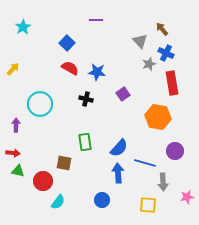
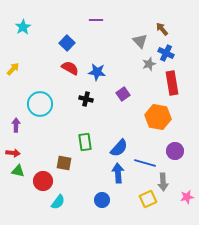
yellow square: moved 6 px up; rotated 30 degrees counterclockwise
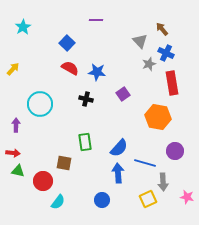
pink star: rotated 24 degrees clockwise
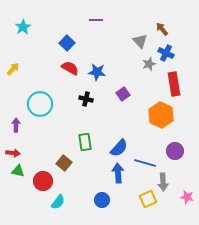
red rectangle: moved 2 px right, 1 px down
orange hexagon: moved 3 px right, 2 px up; rotated 15 degrees clockwise
brown square: rotated 28 degrees clockwise
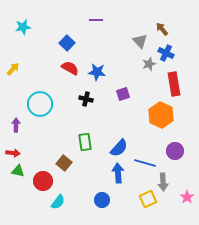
cyan star: rotated 21 degrees clockwise
purple square: rotated 16 degrees clockwise
pink star: rotated 24 degrees clockwise
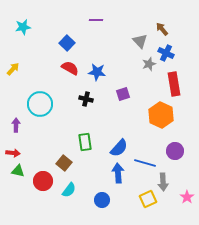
cyan semicircle: moved 11 px right, 12 px up
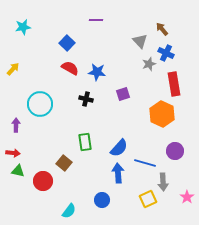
orange hexagon: moved 1 px right, 1 px up
cyan semicircle: moved 21 px down
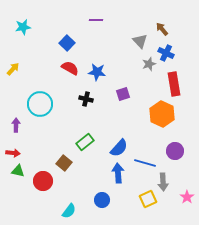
green rectangle: rotated 60 degrees clockwise
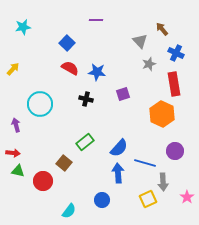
blue cross: moved 10 px right
purple arrow: rotated 16 degrees counterclockwise
